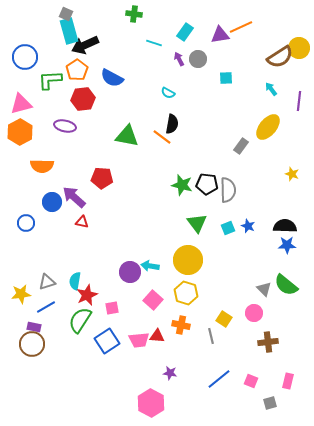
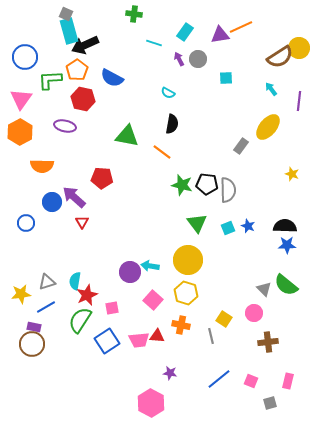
red hexagon at (83, 99): rotated 20 degrees clockwise
pink triangle at (21, 104): moved 5 px up; rotated 40 degrees counterclockwise
orange line at (162, 137): moved 15 px down
red triangle at (82, 222): rotated 48 degrees clockwise
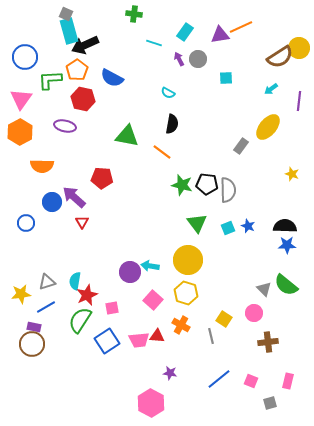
cyan arrow at (271, 89): rotated 88 degrees counterclockwise
orange cross at (181, 325): rotated 18 degrees clockwise
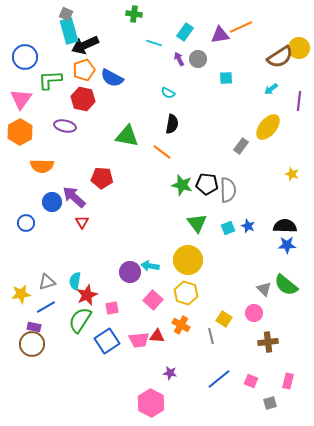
orange pentagon at (77, 70): moved 7 px right; rotated 15 degrees clockwise
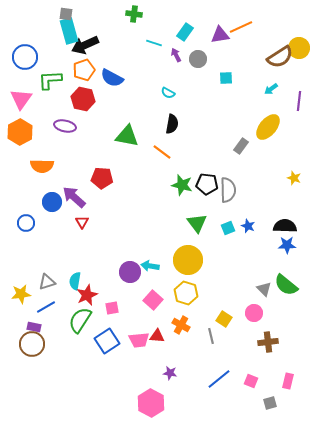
gray square at (66, 14): rotated 16 degrees counterclockwise
purple arrow at (179, 59): moved 3 px left, 4 px up
yellow star at (292, 174): moved 2 px right, 4 px down
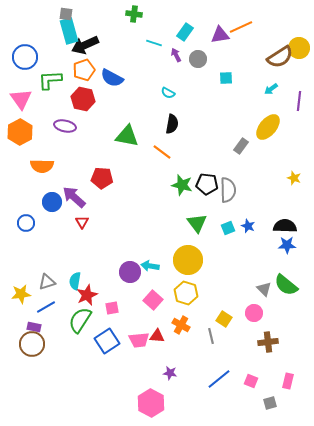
pink triangle at (21, 99): rotated 10 degrees counterclockwise
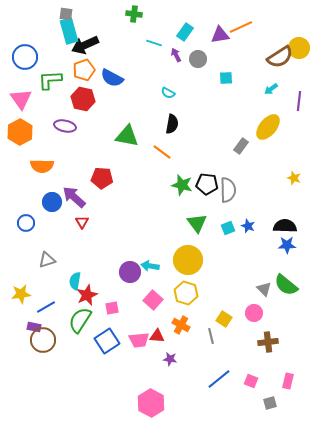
gray triangle at (47, 282): moved 22 px up
brown circle at (32, 344): moved 11 px right, 4 px up
purple star at (170, 373): moved 14 px up
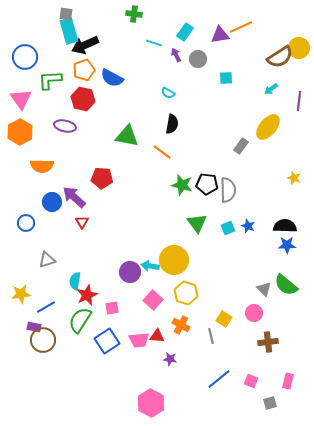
yellow circle at (188, 260): moved 14 px left
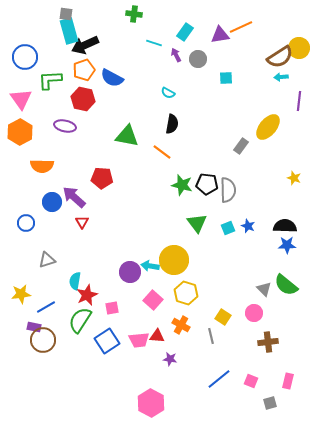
cyan arrow at (271, 89): moved 10 px right, 12 px up; rotated 32 degrees clockwise
yellow square at (224, 319): moved 1 px left, 2 px up
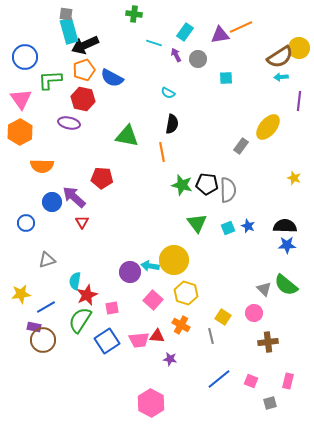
purple ellipse at (65, 126): moved 4 px right, 3 px up
orange line at (162, 152): rotated 42 degrees clockwise
